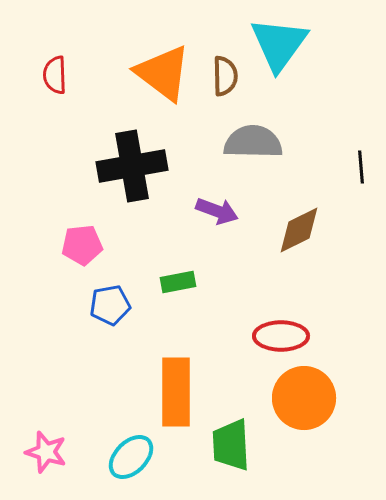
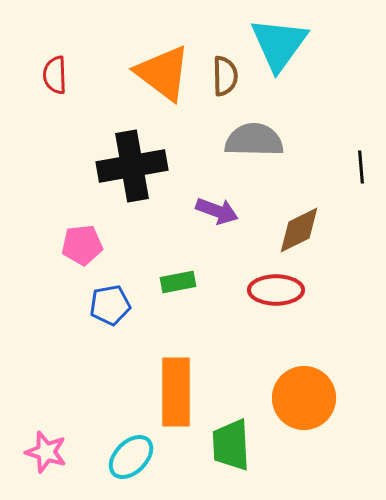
gray semicircle: moved 1 px right, 2 px up
red ellipse: moved 5 px left, 46 px up
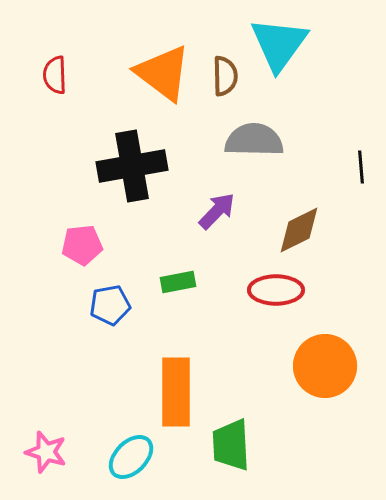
purple arrow: rotated 66 degrees counterclockwise
orange circle: moved 21 px right, 32 px up
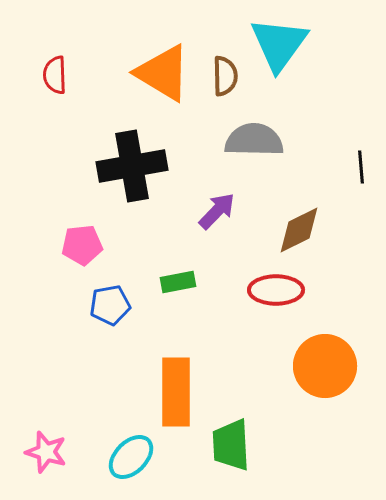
orange triangle: rotated 6 degrees counterclockwise
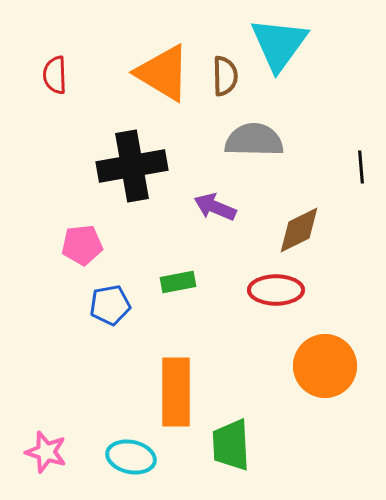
purple arrow: moved 2 px left, 4 px up; rotated 111 degrees counterclockwise
cyan ellipse: rotated 57 degrees clockwise
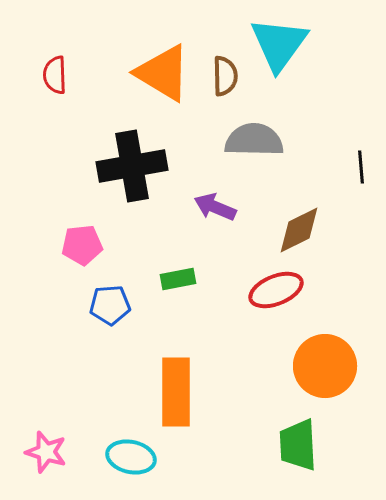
green rectangle: moved 3 px up
red ellipse: rotated 22 degrees counterclockwise
blue pentagon: rotated 6 degrees clockwise
green trapezoid: moved 67 px right
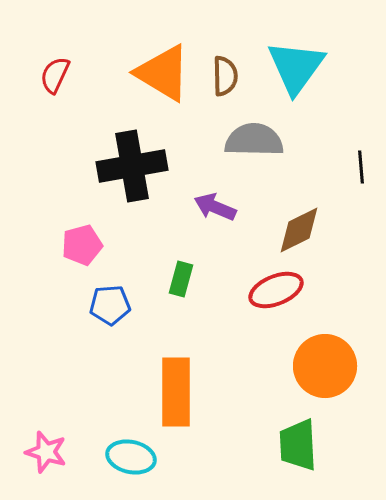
cyan triangle: moved 17 px right, 23 px down
red semicircle: rotated 27 degrees clockwise
pink pentagon: rotated 9 degrees counterclockwise
green rectangle: moved 3 px right; rotated 64 degrees counterclockwise
